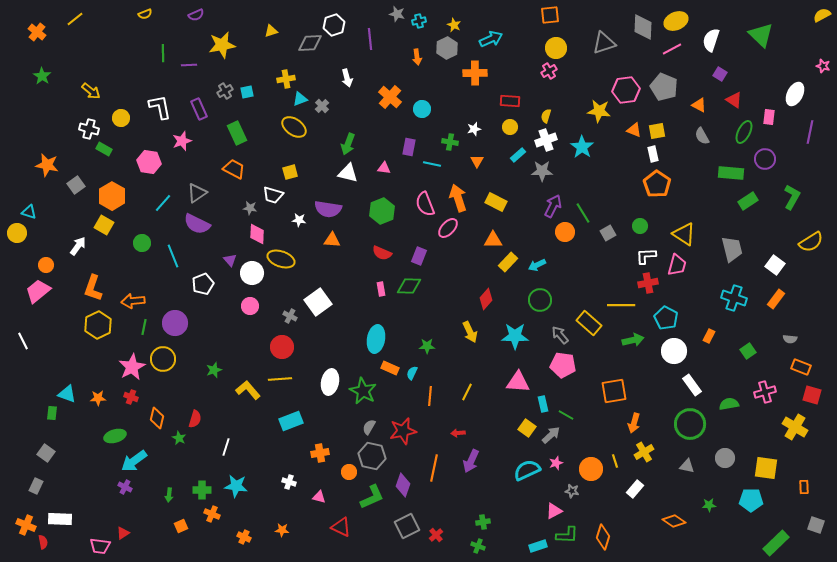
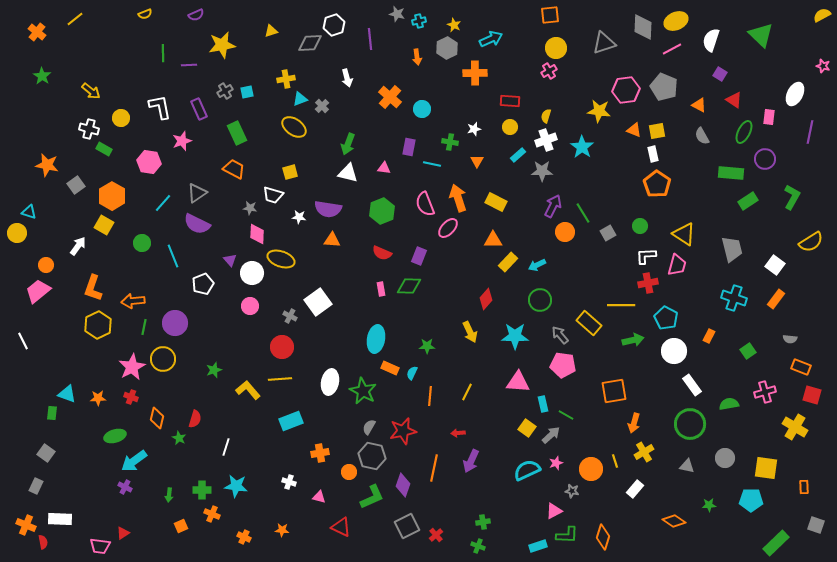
white star at (299, 220): moved 3 px up
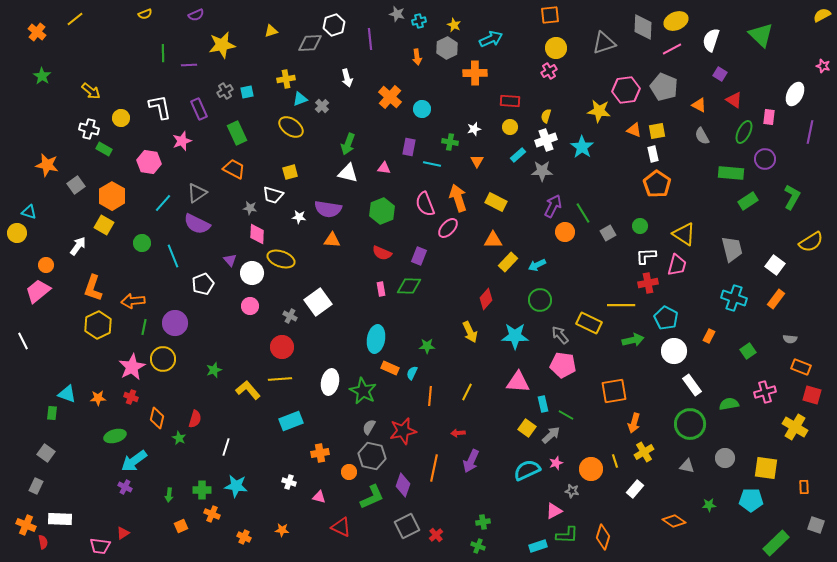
yellow ellipse at (294, 127): moved 3 px left
yellow rectangle at (589, 323): rotated 15 degrees counterclockwise
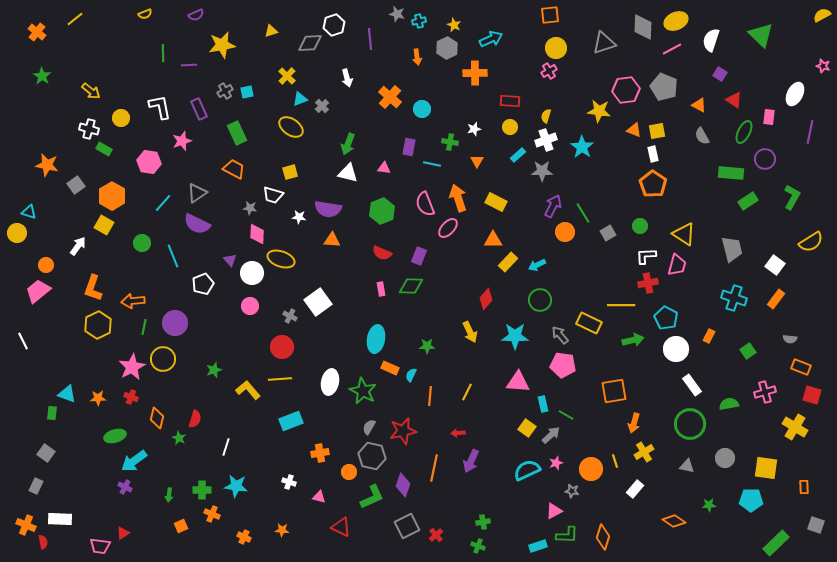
yellow cross at (286, 79): moved 1 px right, 3 px up; rotated 36 degrees counterclockwise
orange pentagon at (657, 184): moved 4 px left
green diamond at (409, 286): moved 2 px right
white circle at (674, 351): moved 2 px right, 2 px up
cyan semicircle at (412, 373): moved 1 px left, 2 px down
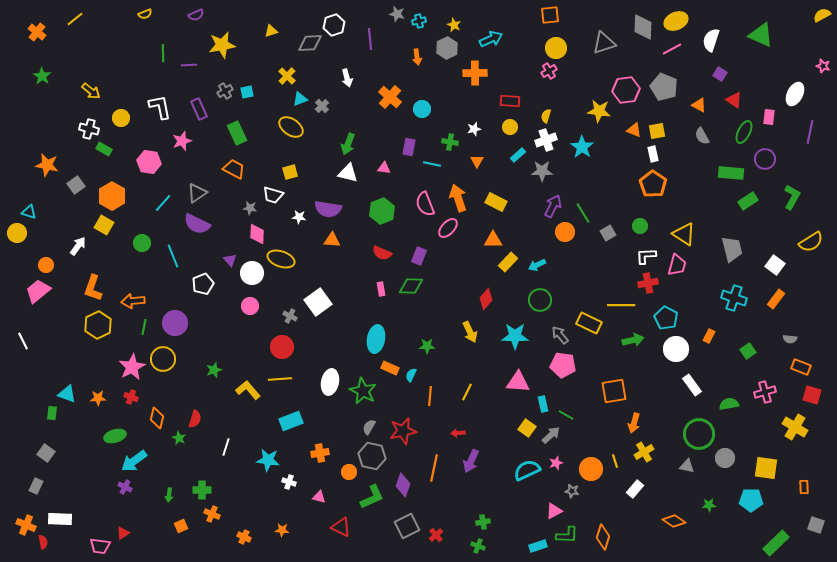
green triangle at (761, 35): rotated 20 degrees counterclockwise
green circle at (690, 424): moved 9 px right, 10 px down
cyan star at (236, 486): moved 32 px right, 26 px up
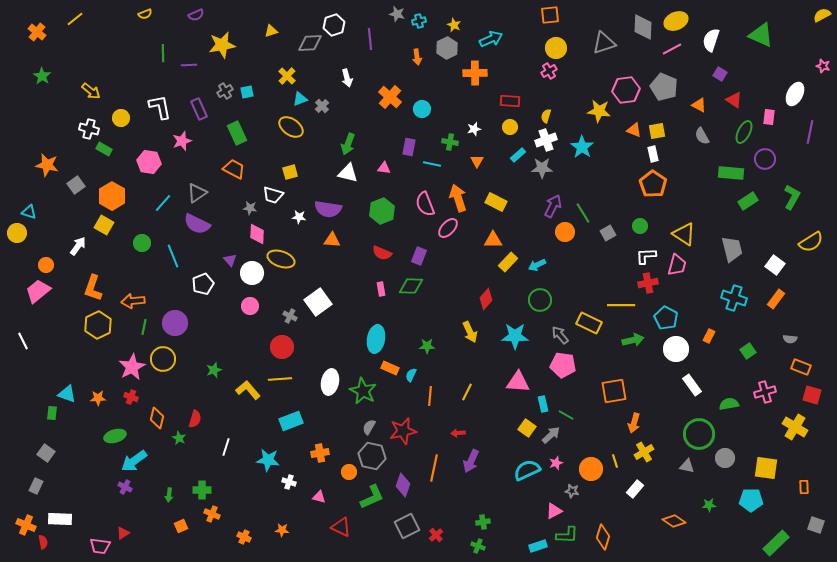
gray star at (542, 171): moved 3 px up
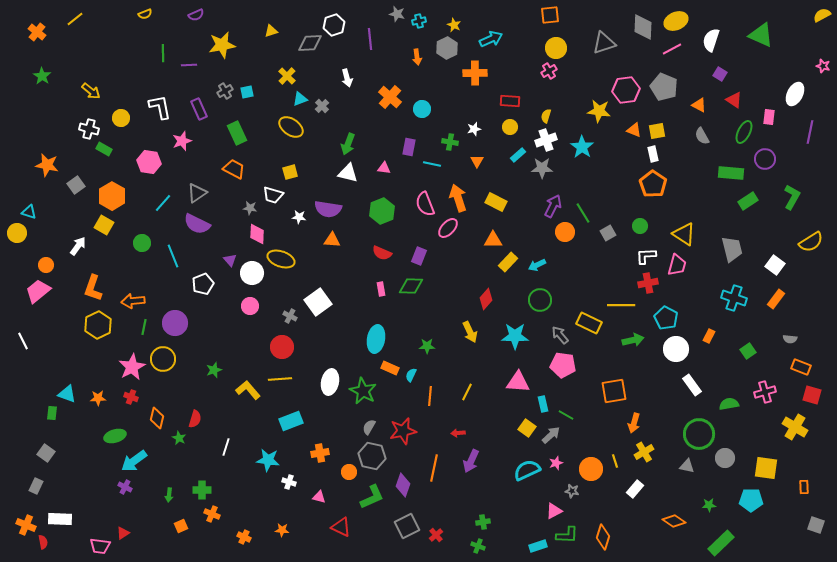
green rectangle at (776, 543): moved 55 px left
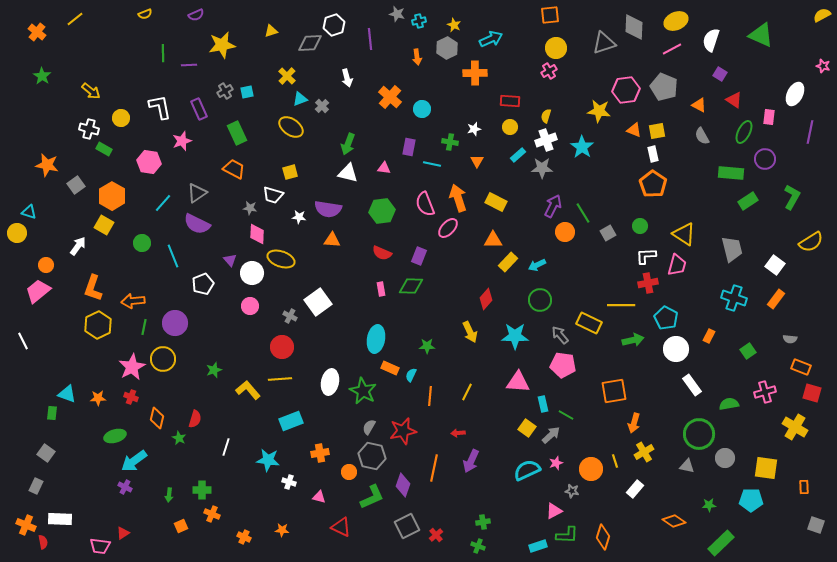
gray diamond at (643, 27): moved 9 px left
green hexagon at (382, 211): rotated 15 degrees clockwise
red square at (812, 395): moved 2 px up
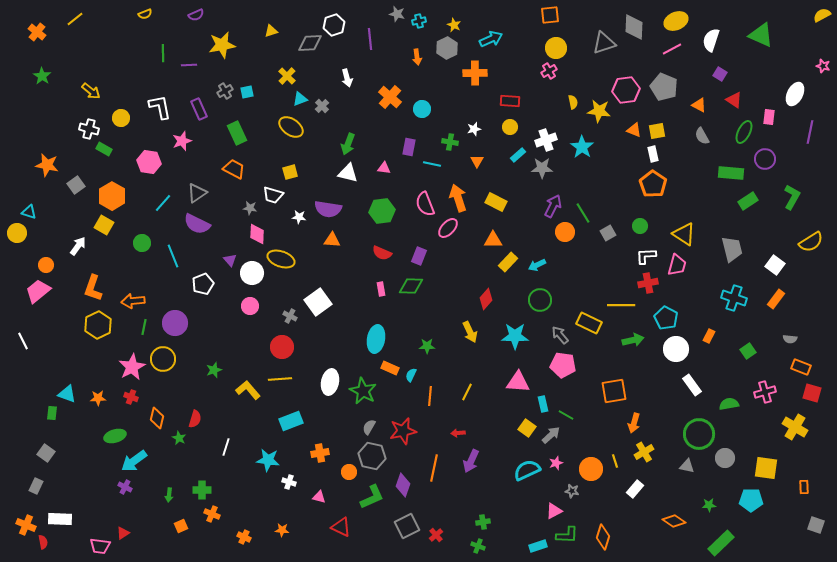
yellow semicircle at (546, 116): moved 27 px right, 14 px up; rotated 152 degrees clockwise
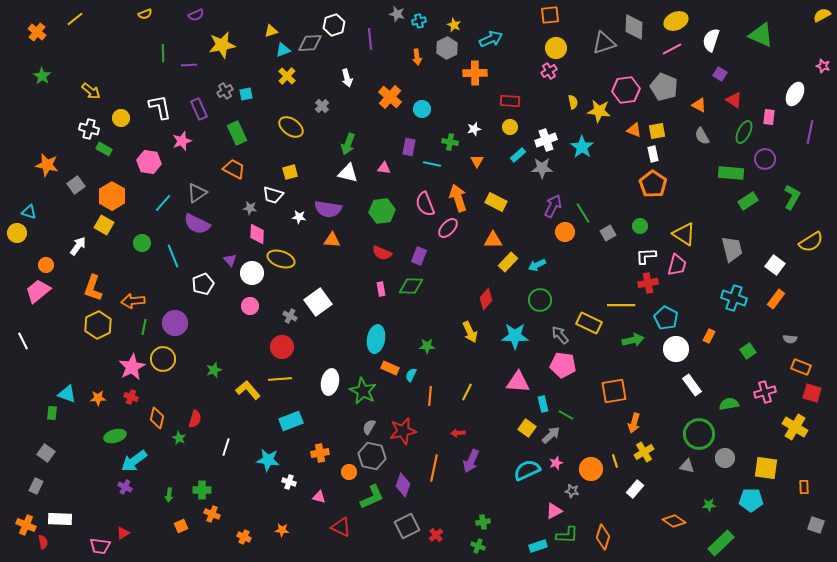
cyan square at (247, 92): moved 1 px left, 2 px down
cyan triangle at (300, 99): moved 17 px left, 49 px up
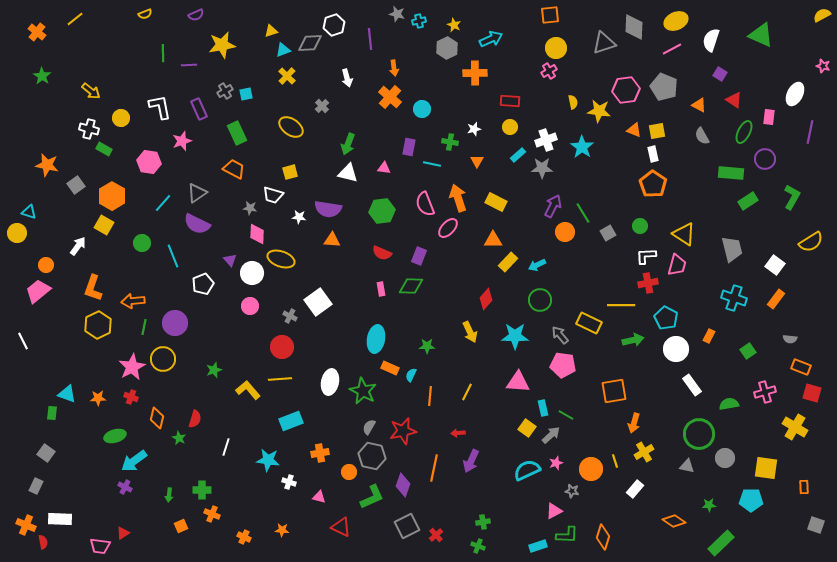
orange arrow at (417, 57): moved 23 px left, 11 px down
cyan rectangle at (543, 404): moved 4 px down
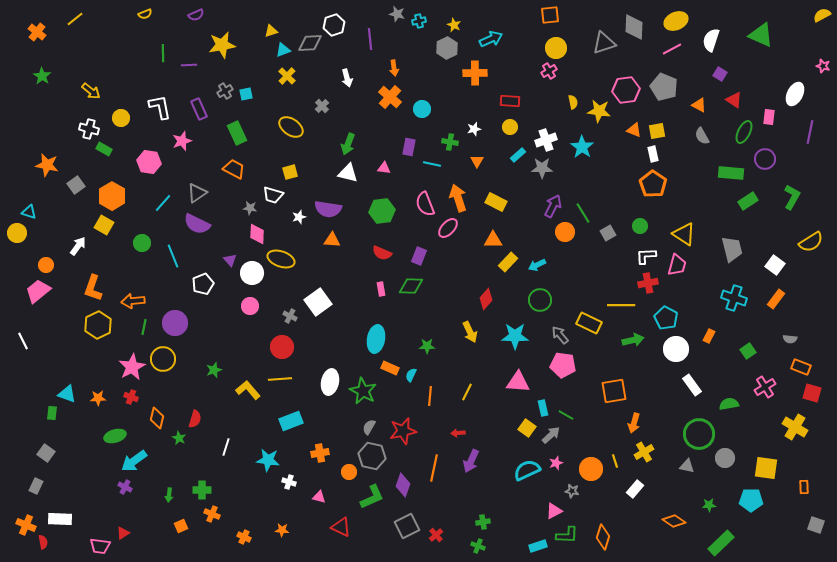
white star at (299, 217): rotated 24 degrees counterclockwise
pink cross at (765, 392): moved 5 px up; rotated 15 degrees counterclockwise
